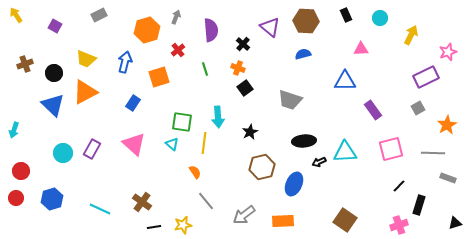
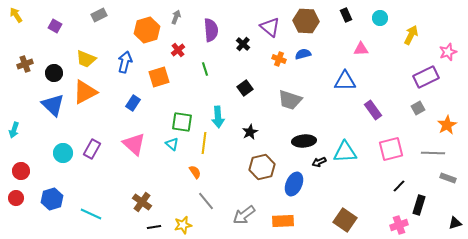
orange cross at (238, 68): moved 41 px right, 9 px up
cyan line at (100, 209): moved 9 px left, 5 px down
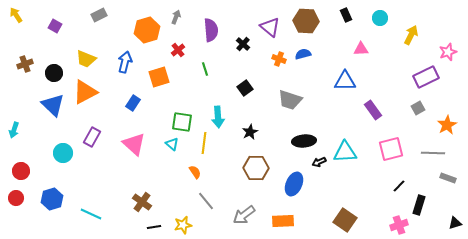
purple rectangle at (92, 149): moved 12 px up
brown hexagon at (262, 167): moved 6 px left, 1 px down; rotated 15 degrees clockwise
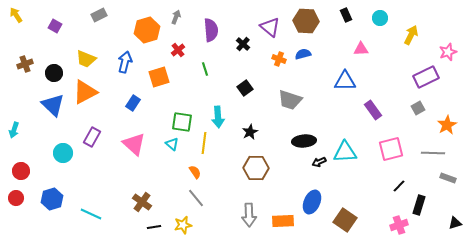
blue ellipse at (294, 184): moved 18 px right, 18 px down
gray line at (206, 201): moved 10 px left, 3 px up
gray arrow at (244, 215): moved 5 px right; rotated 55 degrees counterclockwise
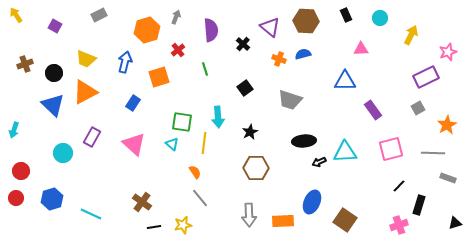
gray line at (196, 198): moved 4 px right
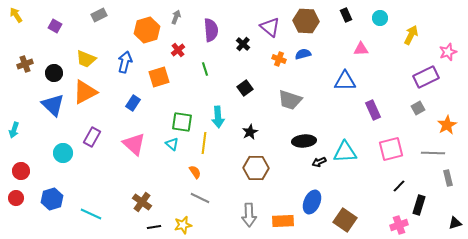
purple rectangle at (373, 110): rotated 12 degrees clockwise
gray rectangle at (448, 178): rotated 56 degrees clockwise
gray line at (200, 198): rotated 24 degrees counterclockwise
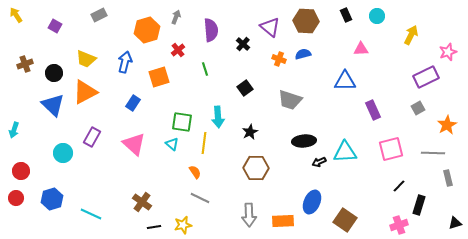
cyan circle at (380, 18): moved 3 px left, 2 px up
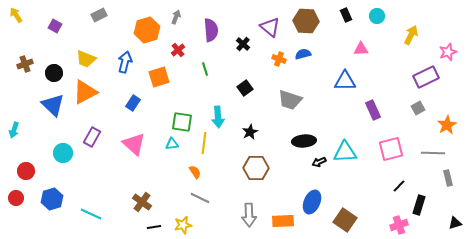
cyan triangle at (172, 144): rotated 48 degrees counterclockwise
red circle at (21, 171): moved 5 px right
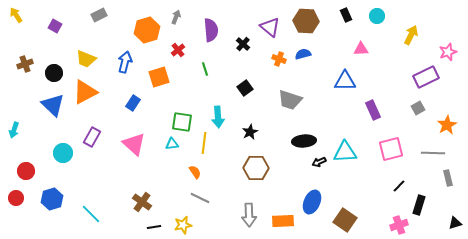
cyan line at (91, 214): rotated 20 degrees clockwise
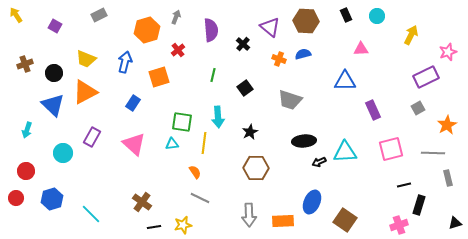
green line at (205, 69): moved 8 px right, 6 px down; rotated 32 degrees clockwise
cyan arrow at (14, 130): moved 13 px right
black line at (399, 186): moved 5 px right, 1 px up; rotated 32 degrees clockwise
